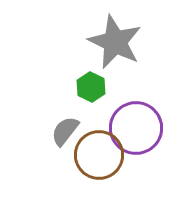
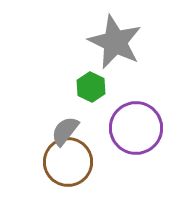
brown circle: moved 31 px left, 7 px down
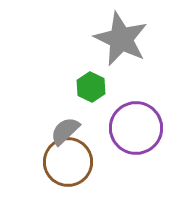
gray star: moved 6 px right, 3 px up
gray semicircle: rotated 8 degrees clockwise
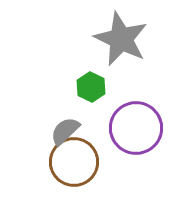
brown circle: moved 6 px right
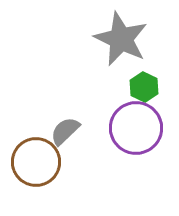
green hexagon: moved 53 px right
brown circle: moved 38 px left
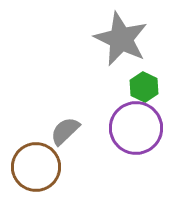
brown circle: moved 5 px down
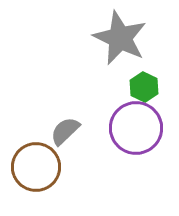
gray star: moved 1 px left, 1 px up
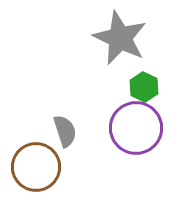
gray semicircle: rotated 116 degrees clockwise
